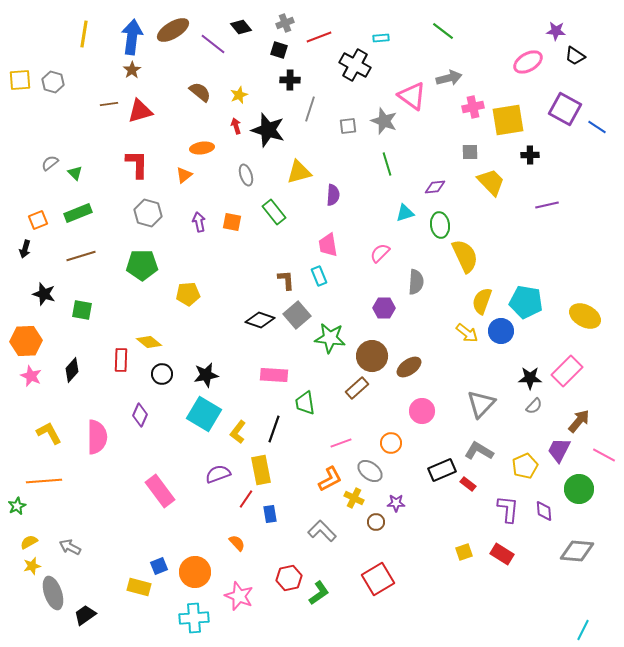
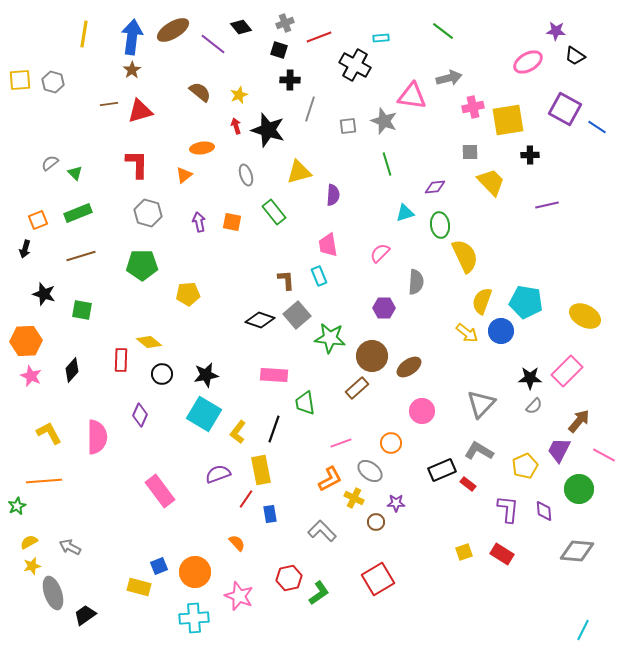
pink triangle at (412, 96): rotated 28 degrees counterclockwise
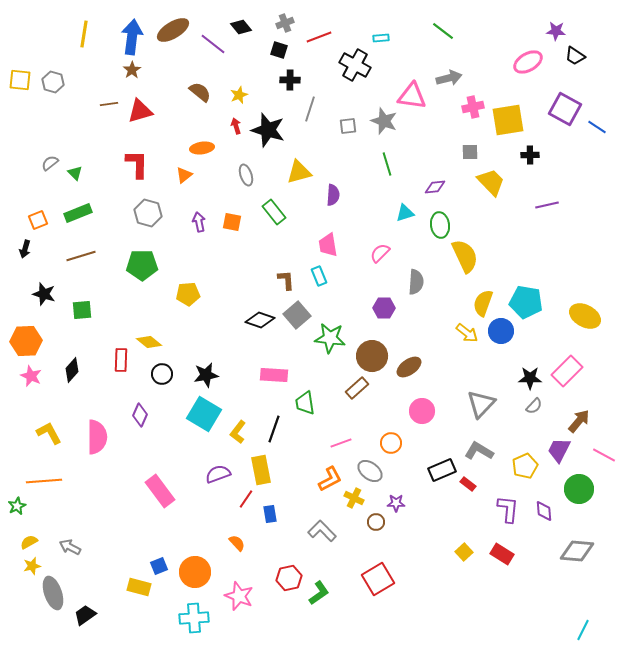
yellow square at (20, 80): rotated 10 degrees clockwise
yellow semicircle at (482, 301): moved 1 px right, 2 px down
green square at (82, 310): rotated 15 degrees counterclockwise
yellow square at (464, 552): rotated 24 degrees counterclockwise
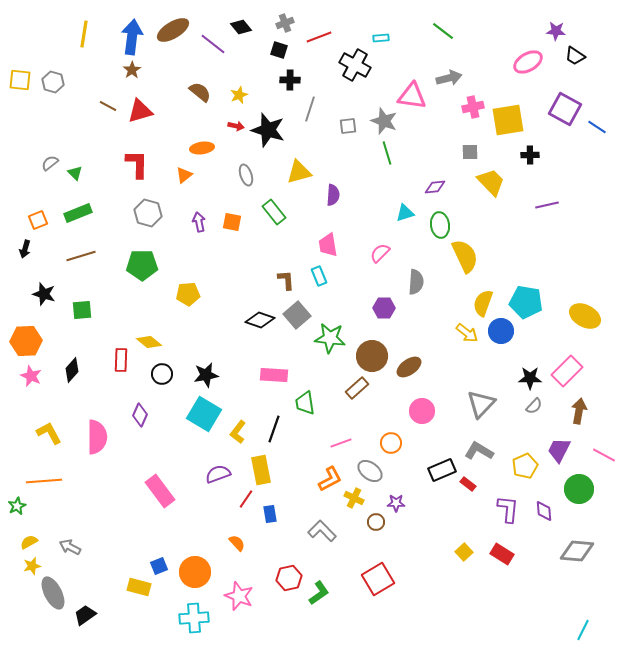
brown line at (109, 104): moved 1 px left, 2 px down; rotated 36 degrees clockwise
red arrow at (236, 126): rotated 119 degrees clockwise
green line at (387, 164): moved 11 px up
brown arrow at (579, 421): moved 10 px up; rotated 30 degrees counterclockwise
gray ellipse at (53, 593): rotated 8 degrees counterclockwise
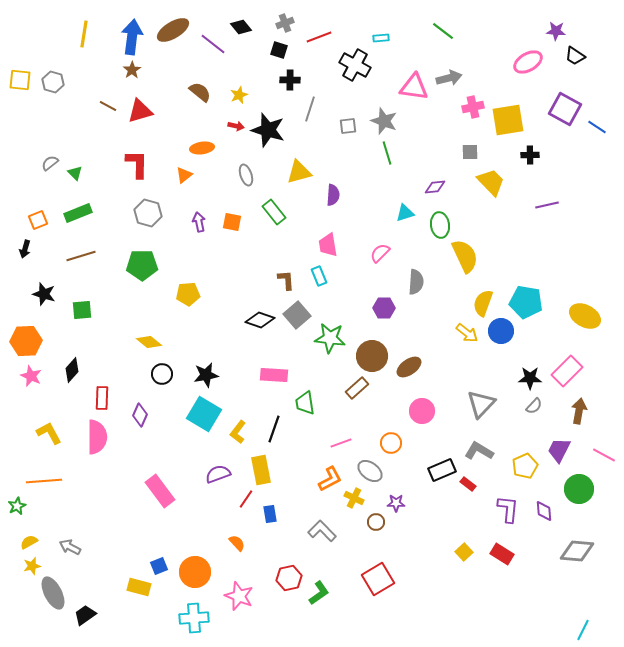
pink triangle at (412, 96): moved 2 px right, 9 px up
red rectangle at (121, 360): moved 19 px left, 38 px down
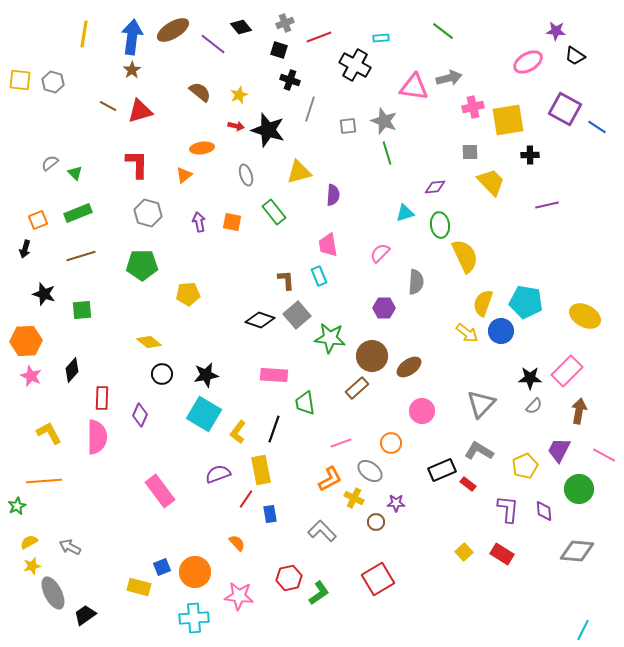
black cross at (290, 80): rotated 18 degrees clockwise
blue square at (159, 566): moved 3 px right, 1 px down
pink star at (239, 596): rotated 16 degrees counterclockwise
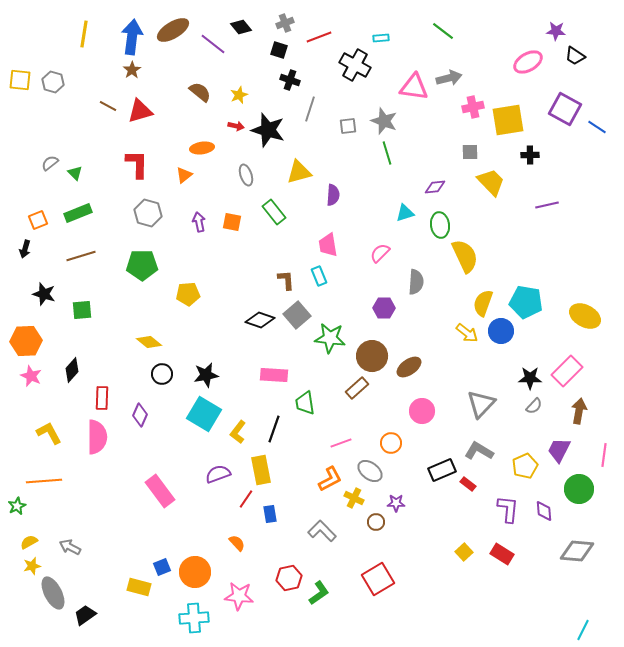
pink line at (604, 455): rotated 70 degrees clockwise
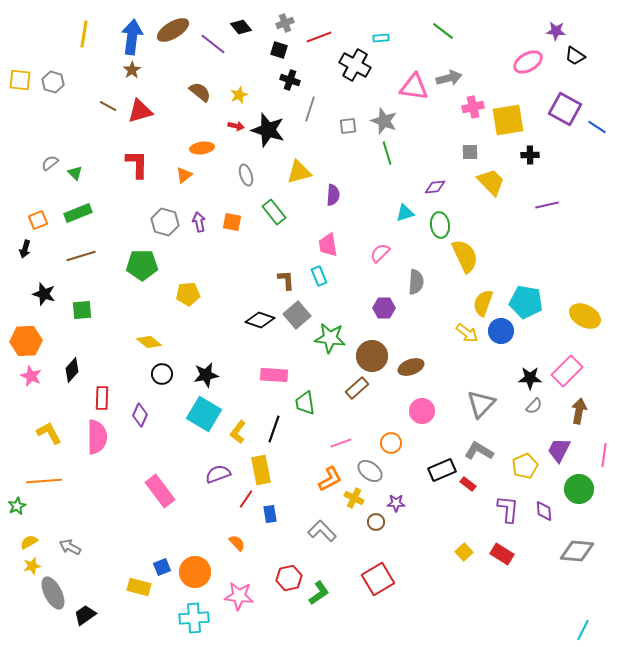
gray hexagon at (148, 213): moved 17 px right, 9 px down
brown ellipse at (409, 367): moved 2 px right; rotated 15 degrees clockwise
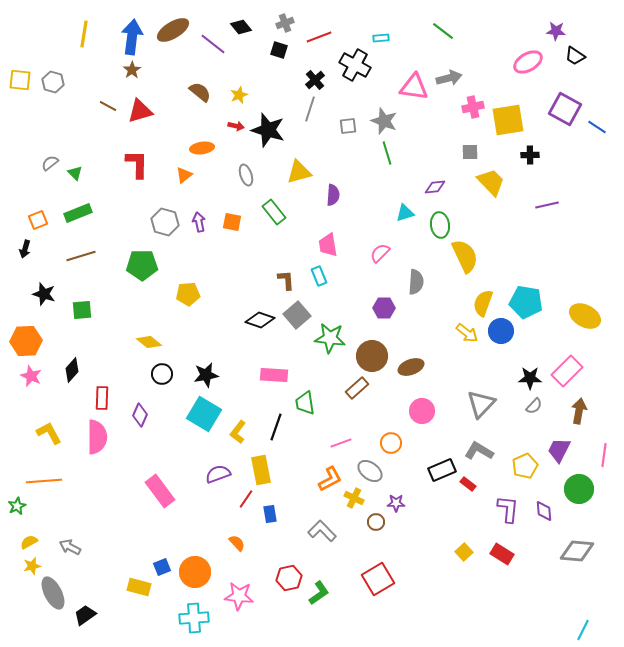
black cross at (290, 80): moved 25 px right; rotated 30 degrees clockwise
black line at (274, 429): moved 2 px right, 2 px up
